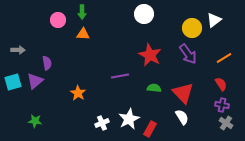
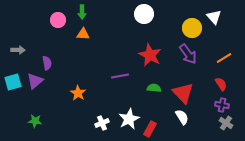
white triangle: moved 3 px up; rotated 35 degrees counterclockwise
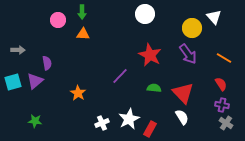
white circle: moved 1 px right
orange line: rotated 63 degrees clockwise
purple line: rotated 36 degrees counterclockwise
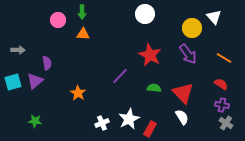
red semicircle: rotated 24 degrees counterclockwise
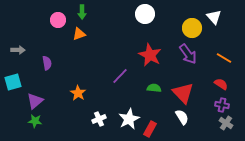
orange triangle: moved 4 px left; rotated 24 degrees counterclockwise
purple triangle: moved 20 px down
white cross: moved 3 px left, 4 px up
